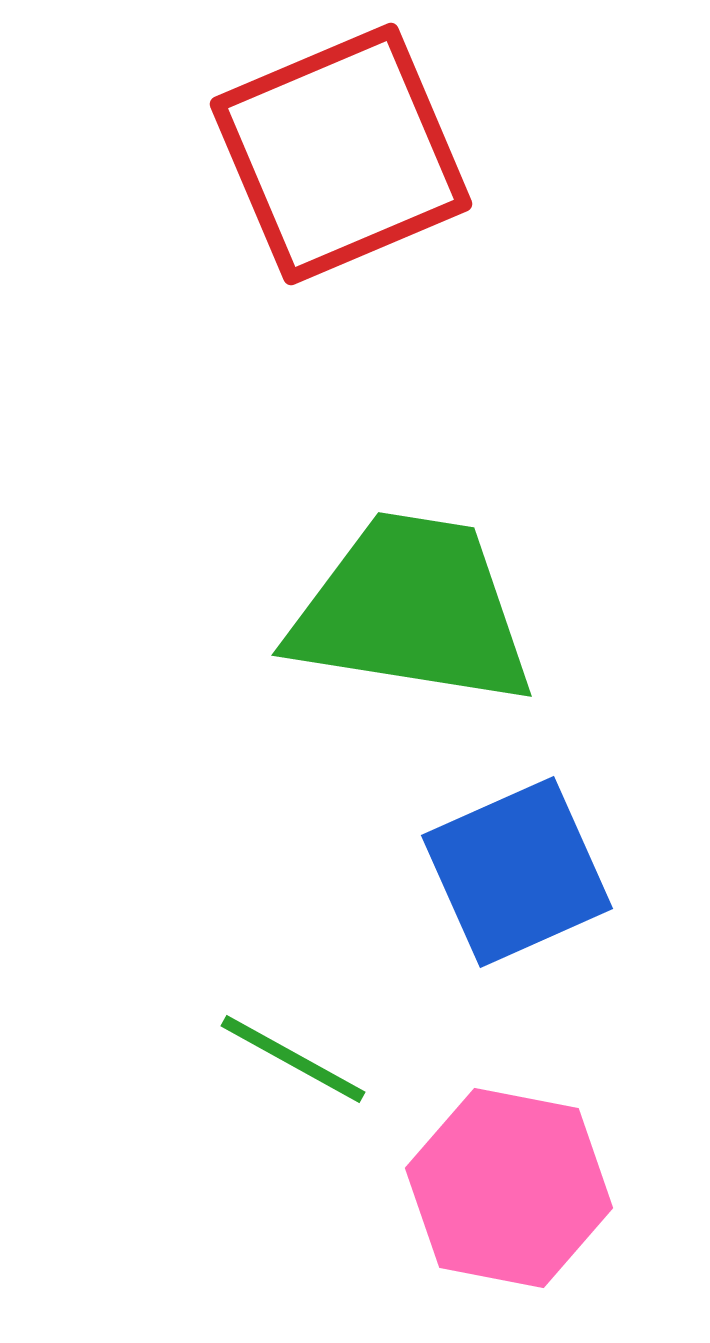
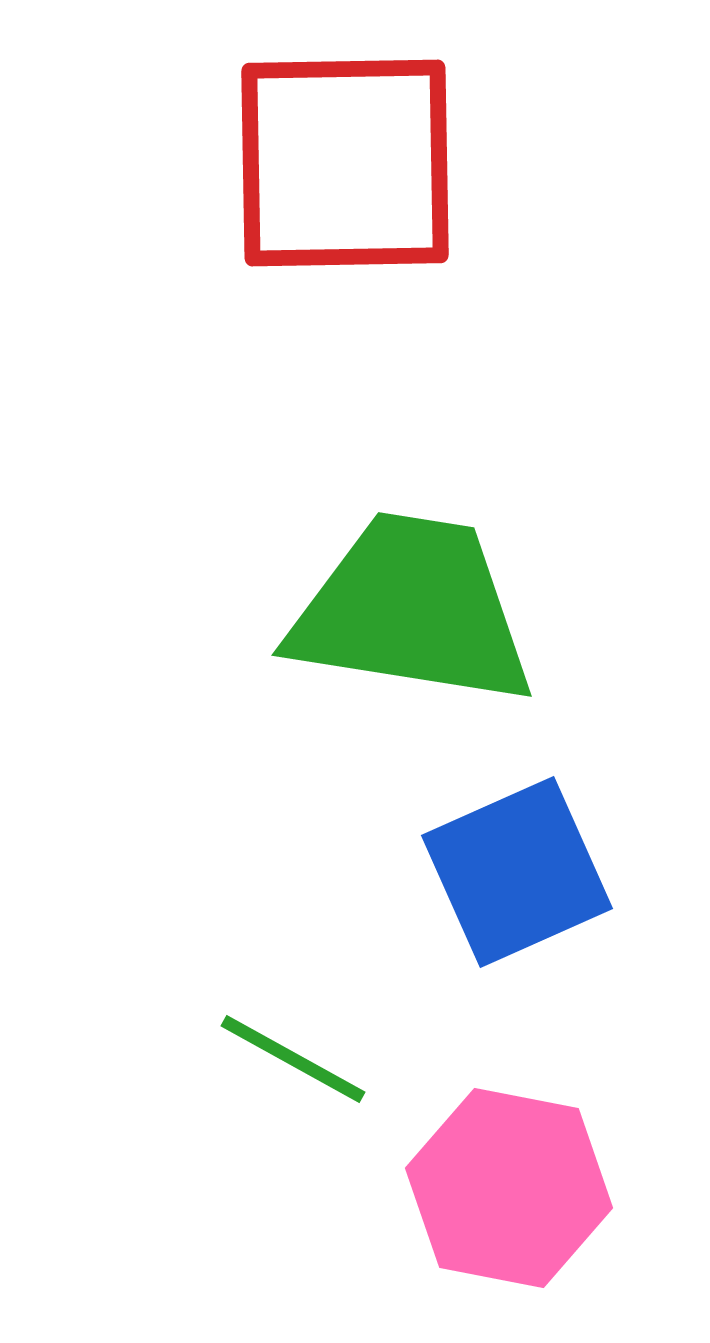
red square: moved 4 px right, 9 px down; rotated 22 degrees clockwise
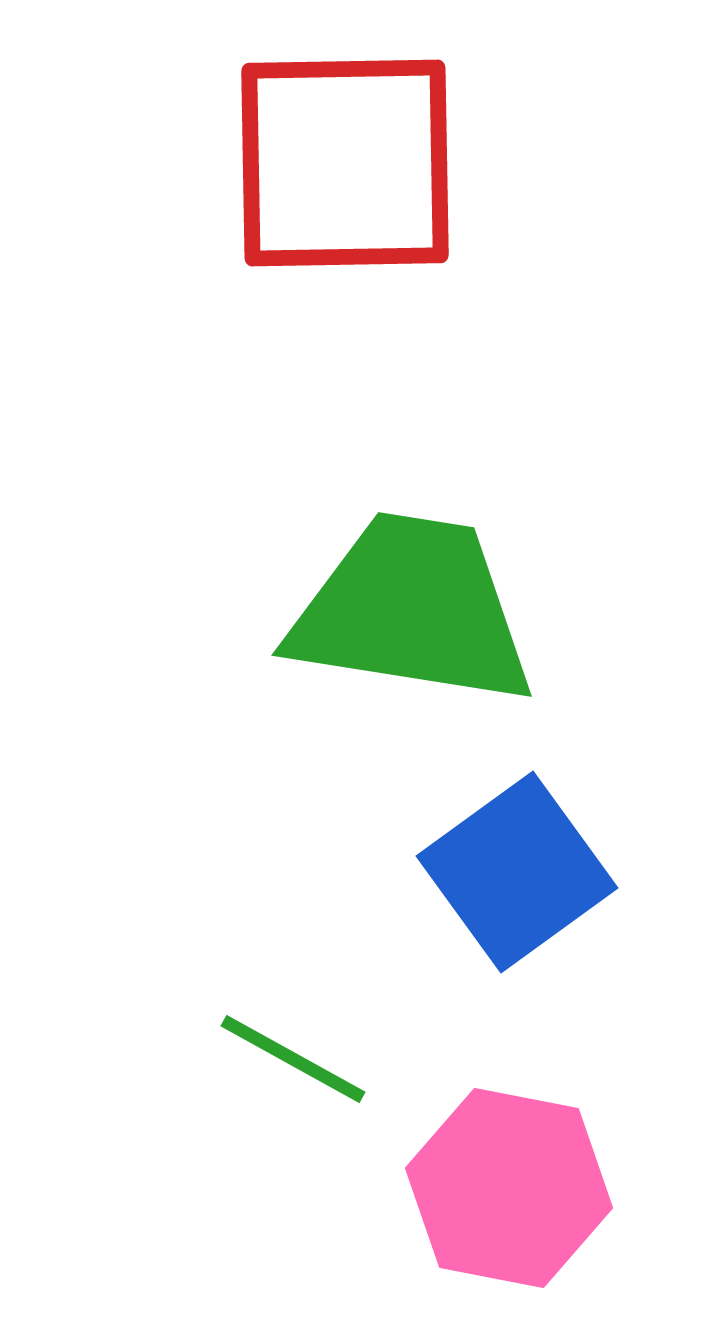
blue square: rotated 12 degrees counterclockwise
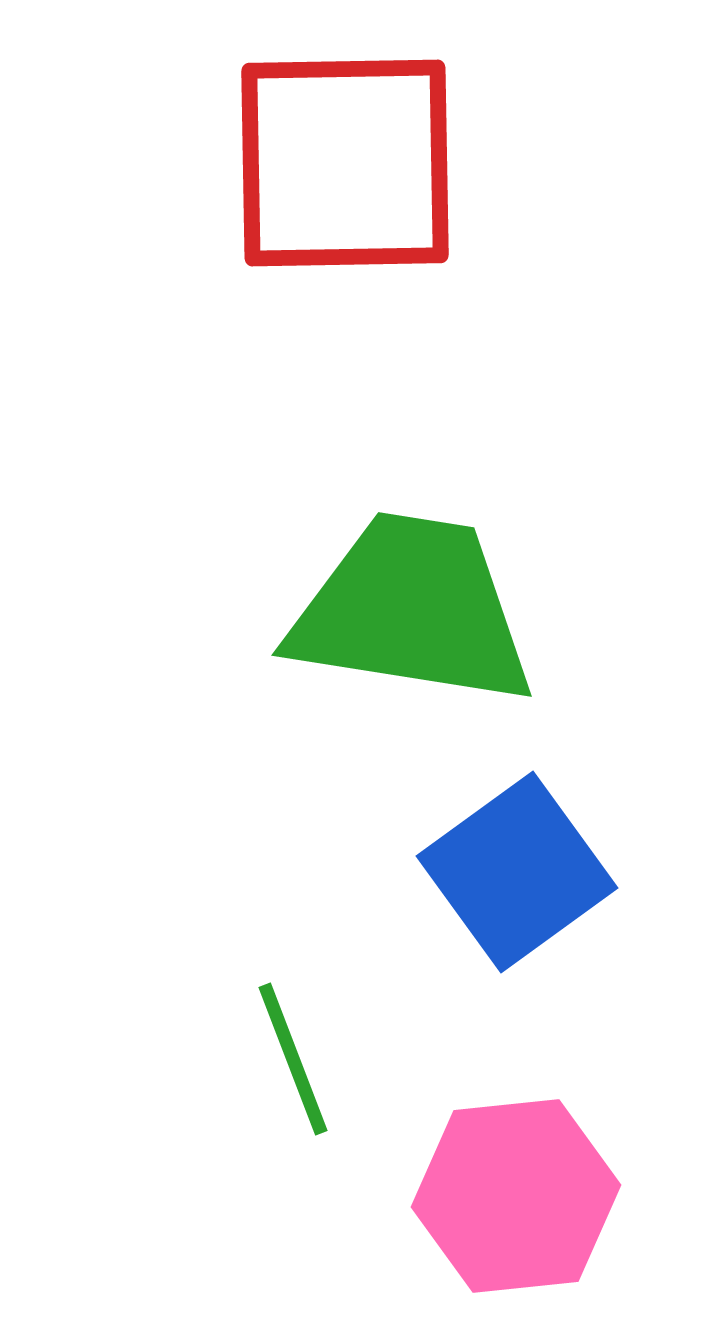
green line: rotated 40 degrees clockwise
pink hexagon: moved 7 px right, 8 px down; rotated 17 degrees counterclockwise
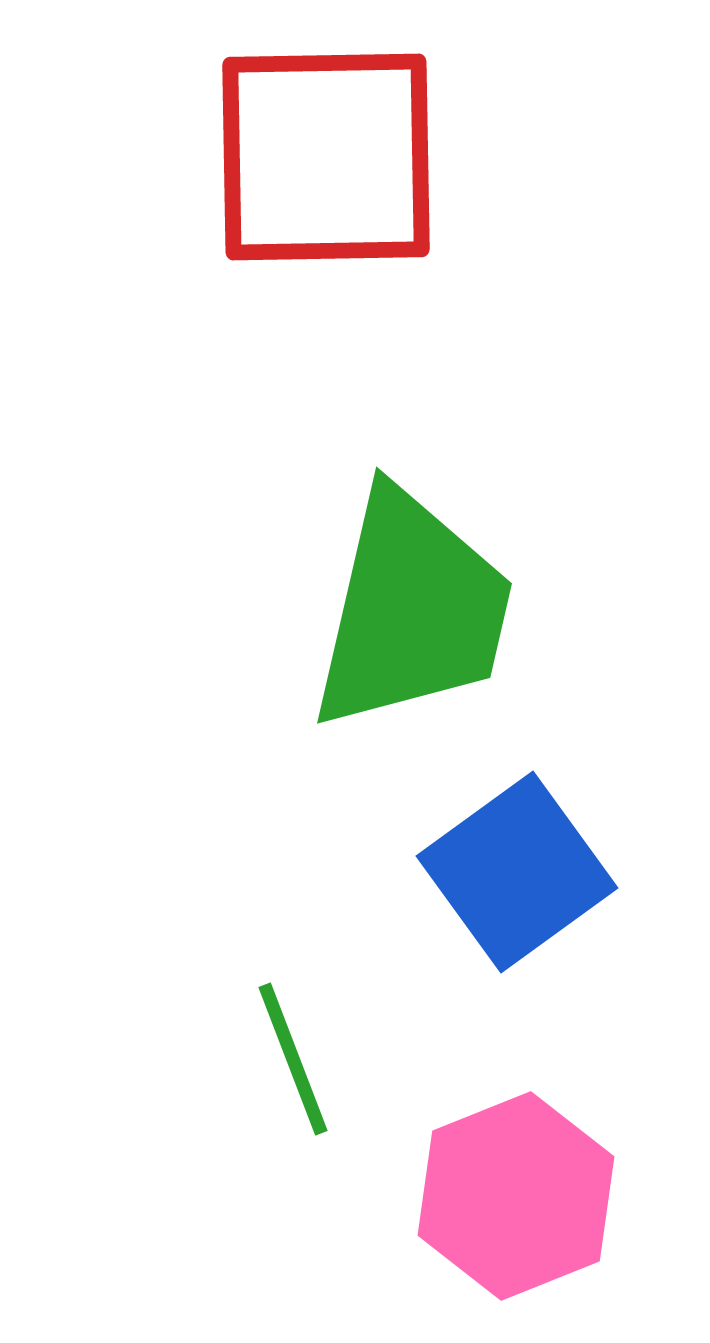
red square: moved 19 px left, 6 px up
green trapezoid: rotated 94 degrees clockwise
pink hexagon: rotated 16 degrees counterclockwise
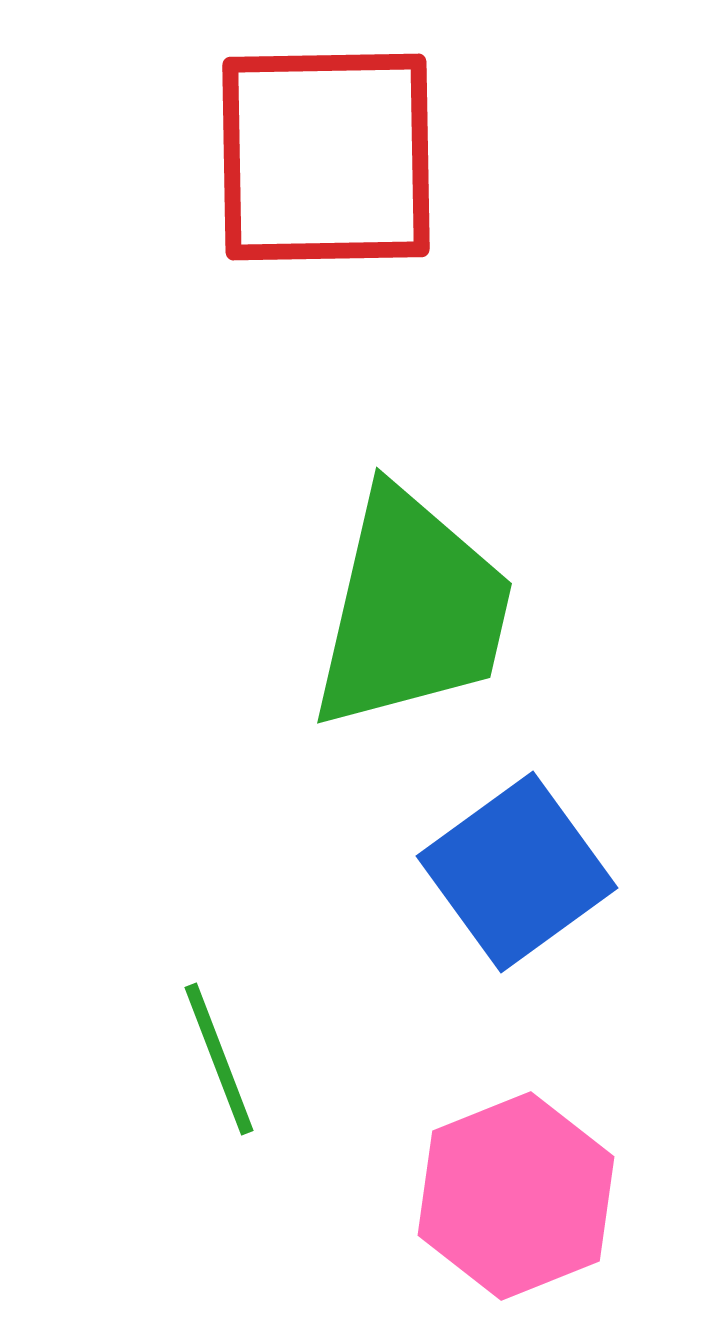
green line: moved 74 px left
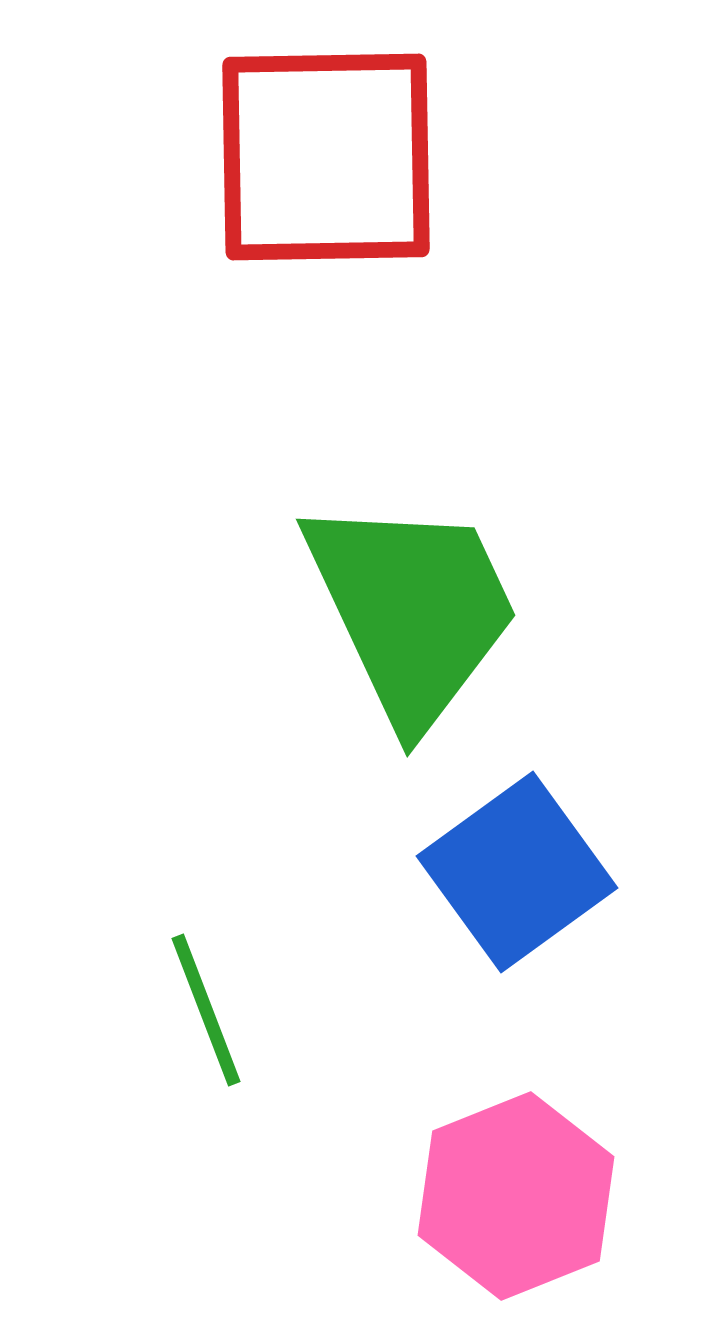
green trapezoid: rotated 38 degrees counterclockwise
green line: moved 13 px left, 49 px up
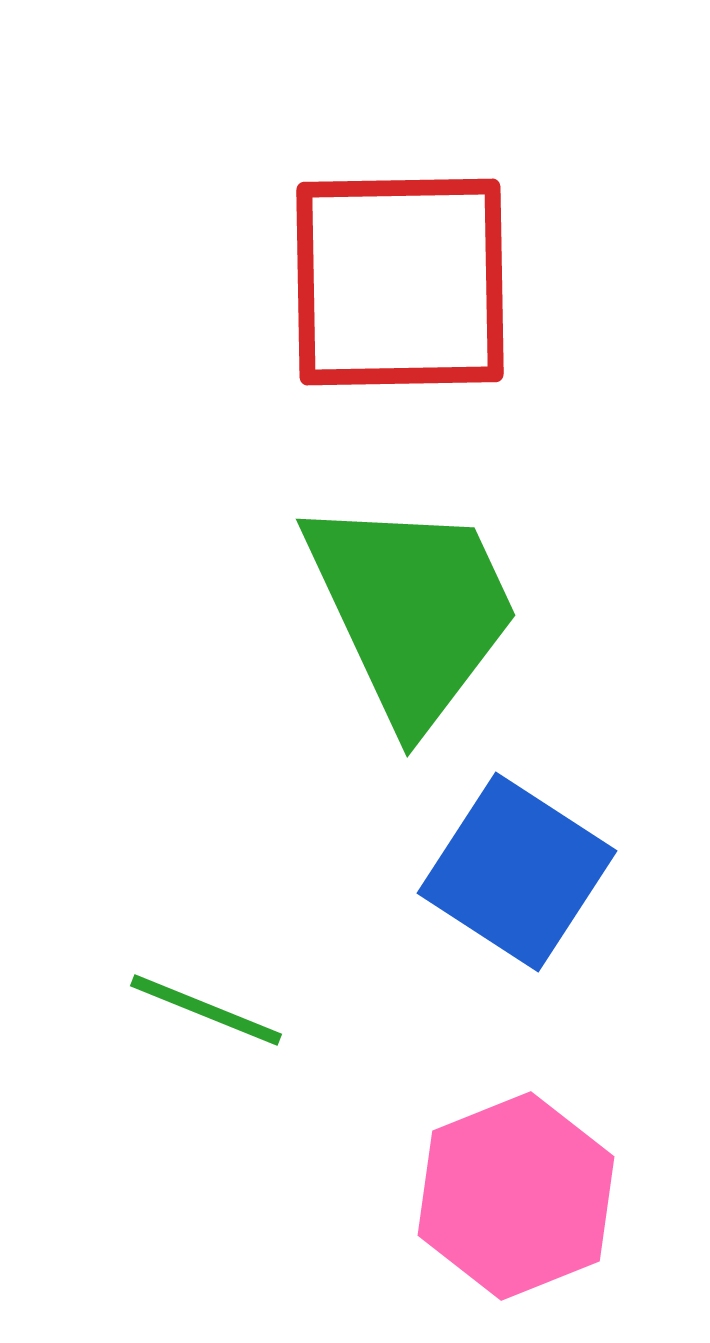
red square: moved 74 px right, 125 px down
blue square: rotated 21 degrees counterclockwise
green line: rotated 47 degrees counterclockwise
